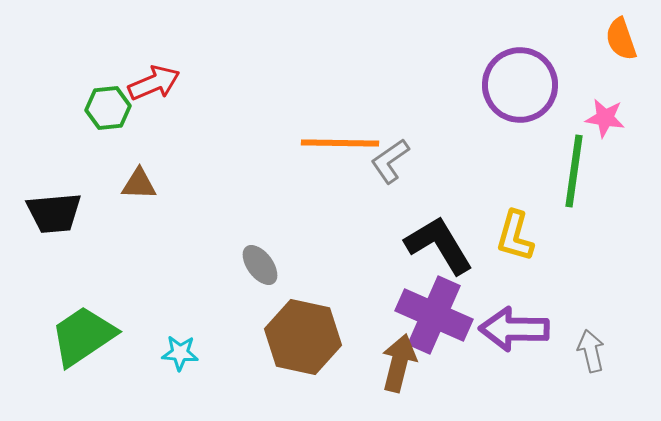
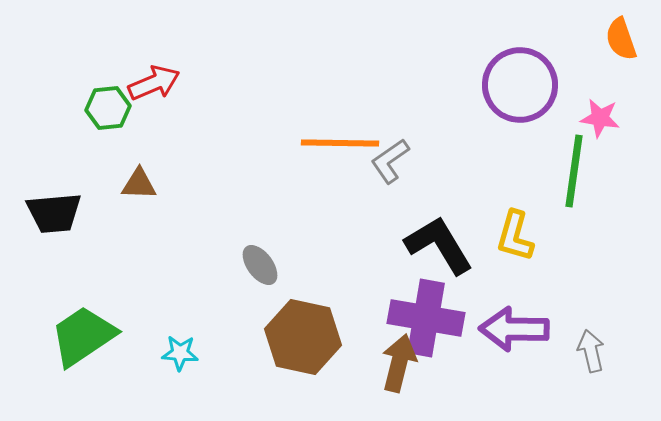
pink star: moved 5 px left
purple cross: moved 8 px left, 3 px down; rotated 14 degrees counterclockwise
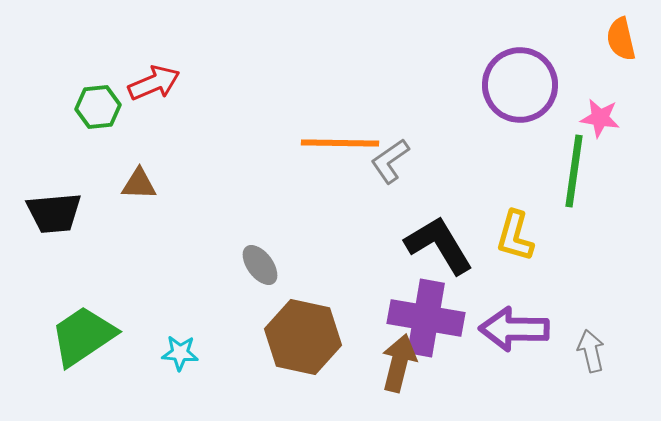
orange semicircle: rotated 6 degrees clockwise
green hexagon: moved 10 px left, 1 px up
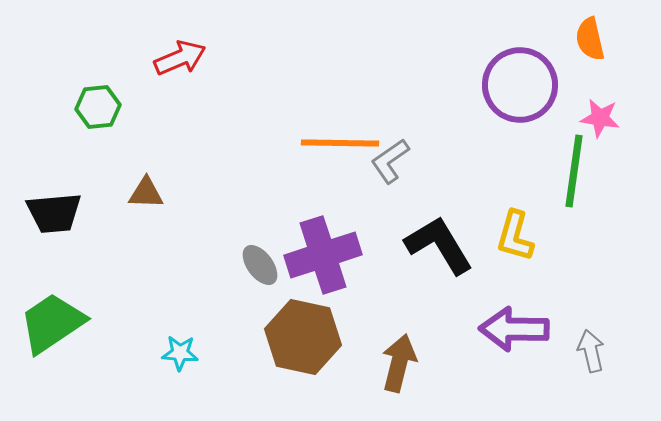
orange semicircle: moved 31 px left
red arrow: moved 26 px right, 25 px up
brown triangle: moved 7 px right, 9 px down
purple cross: moved 103 px left, 63 px up; rotated 28 degrees counterclockwise
green trapezoid: moved 31 px left, 13 px up
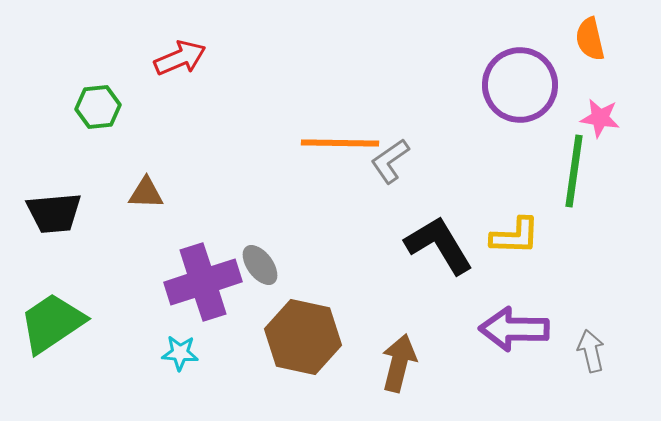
yellow L-shape: rotated 104 degrees counterclockwise
purple cross: moved 120 px left, 27 px down
